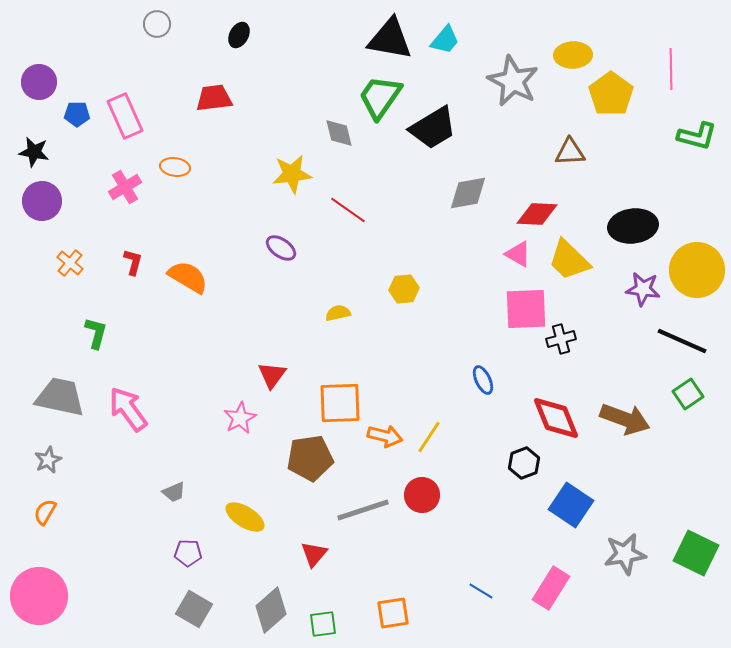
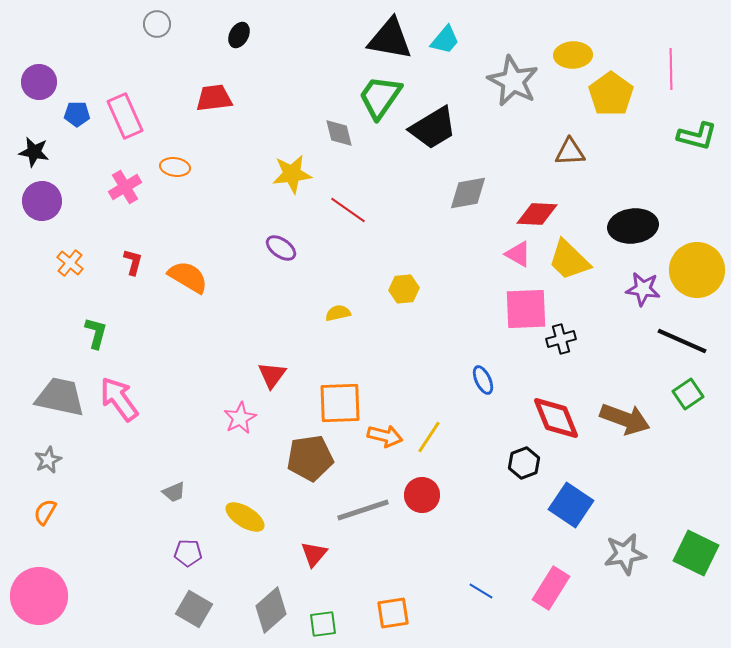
pink arrow at (128, 409): moved 9 px left, 10 px up
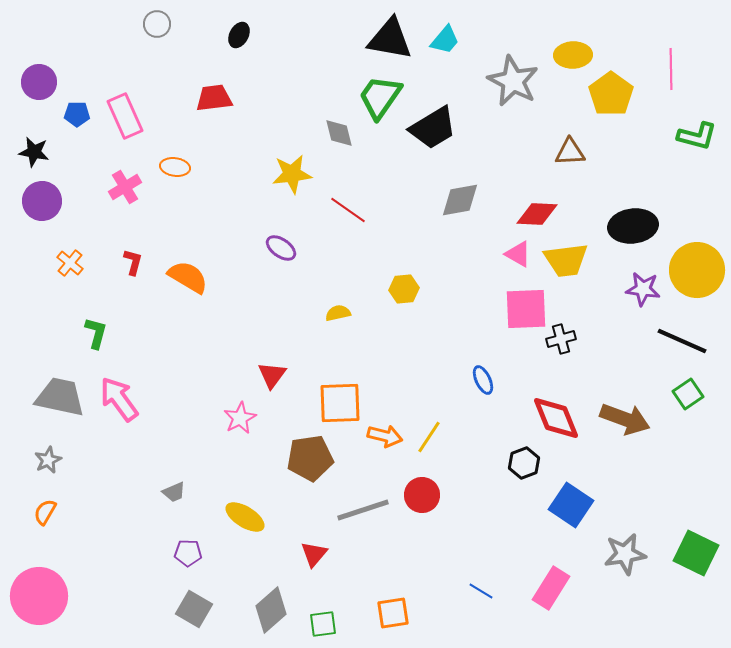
gray diamond at (468, 193): moved 8 px left, 7 px down
yellow trapezoid at (569, 260): moved 3 px left; rotated 51 degrees counterclockwise
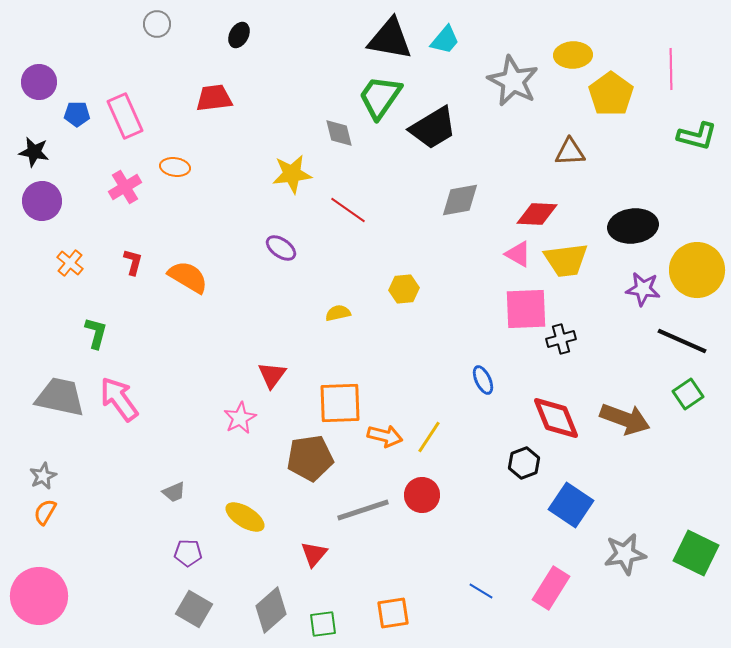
gray star at (48, 460): moved 5 px left, 16 px down
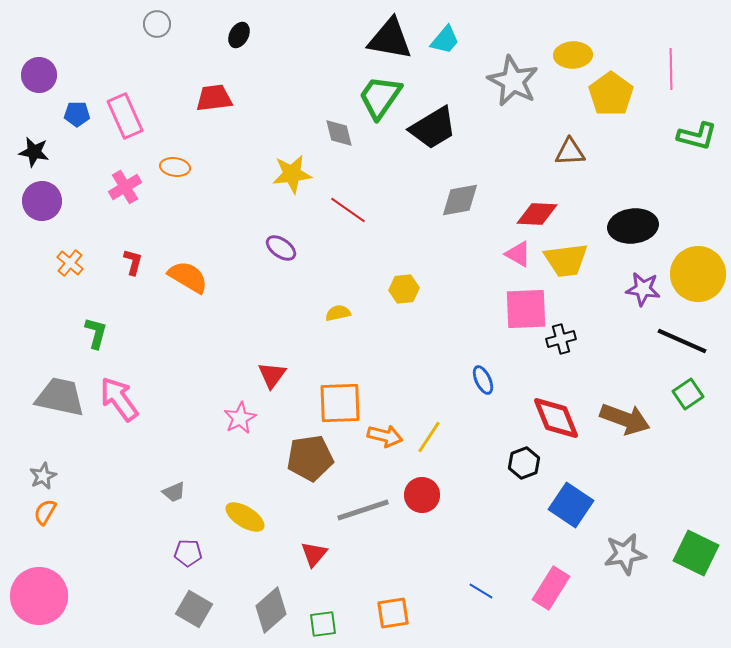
purple circle at (39, 82): moved 7 px up
yellow circle at (697, 270): moved 1 px right, 4 px down
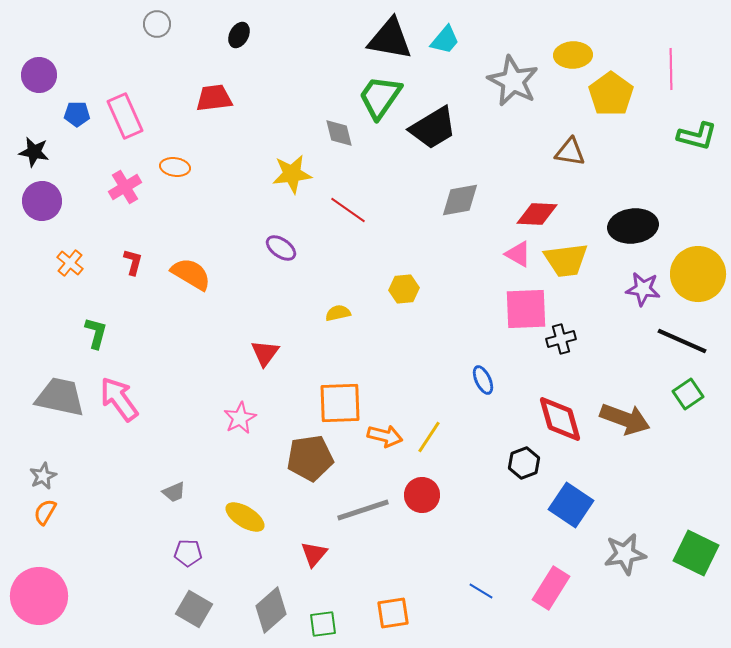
brown triangle at (570, 152): rotated 12 degrees clockwise
orange semicircle at (188, 277): moved 3 px right, 3 px up
red triangle at (272, 375): moved 7 px left, 22 px up
red diamond at (556, 418): moved 4 px right, 1 px down; rotated 6 degrees clockwise
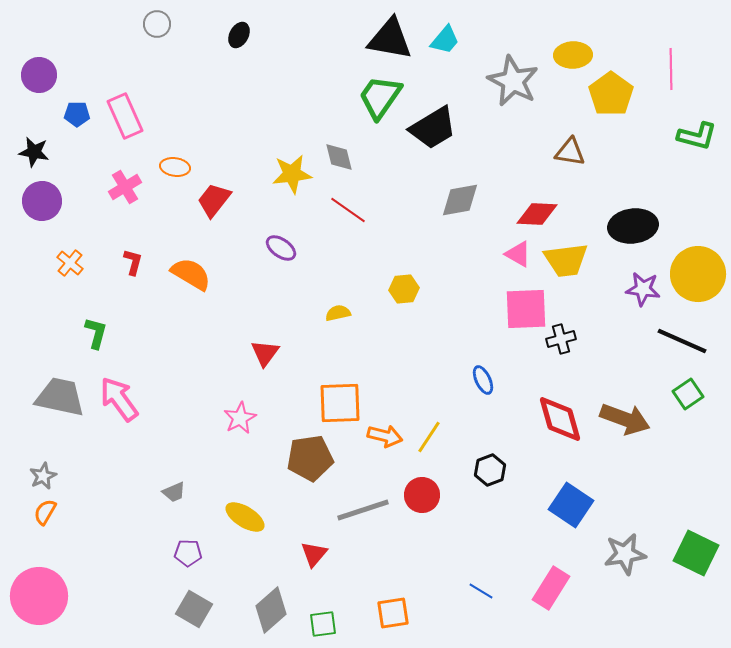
red trapezoid at (214, 98): moved 102 px down; rotated 45 degrees counterclockwise
gray diamond at (339, 133): moved 24 px down
black hexagon at (524, 463): moved 34 px left, 7 px down
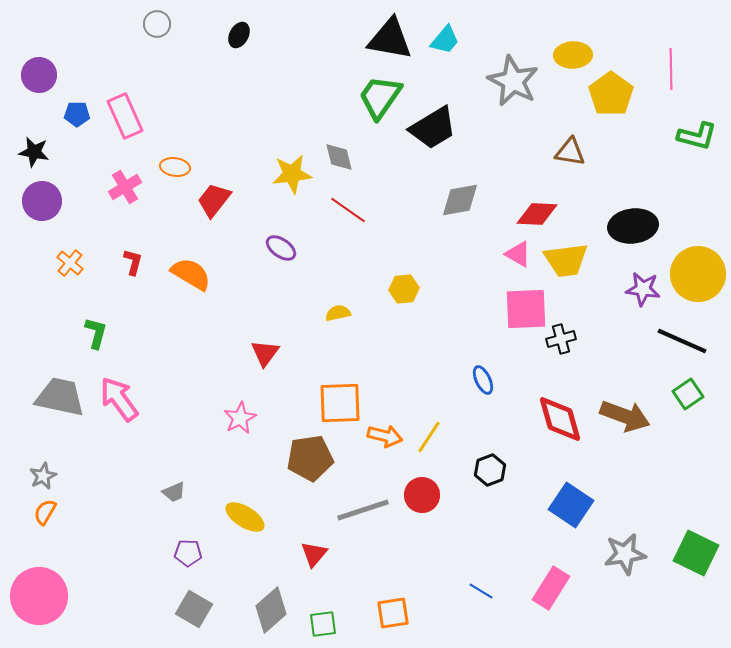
brown arrow at (625, 419): moved 3 px up
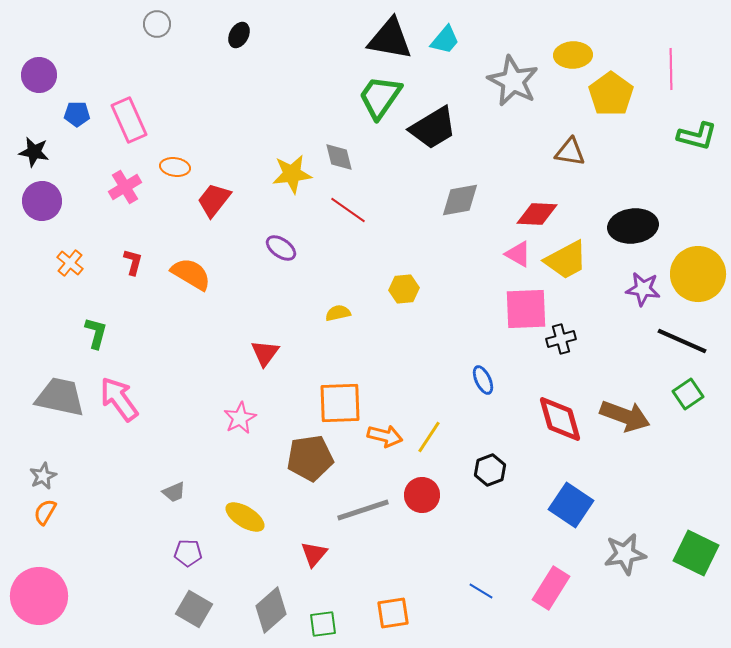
pink rectangle at (125, 116): moved 4 px right, 4 px down
yellow trapezoid at (566, 260): rotated 21 degrees counterclockwise
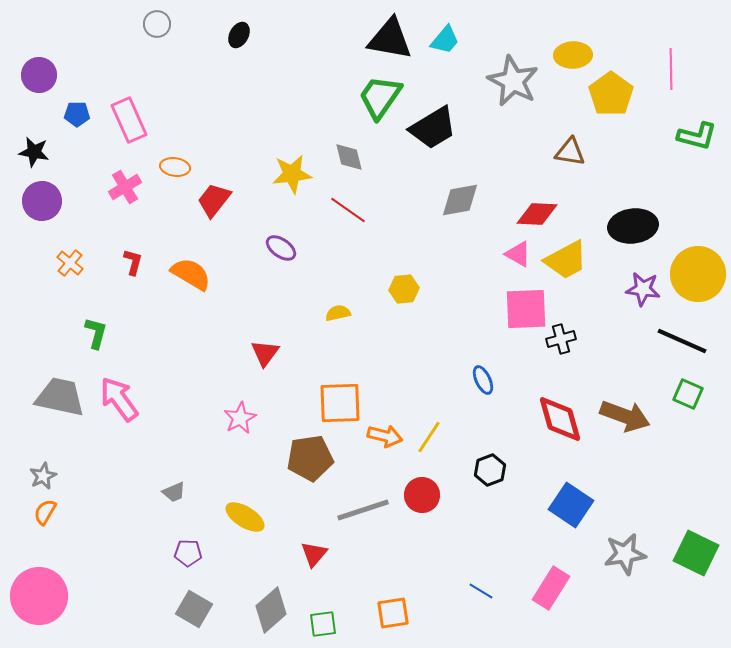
gray diamond at (339, 157): moved 10 px right
green square at (688, 394): rotated 32 degrees counterclockwise
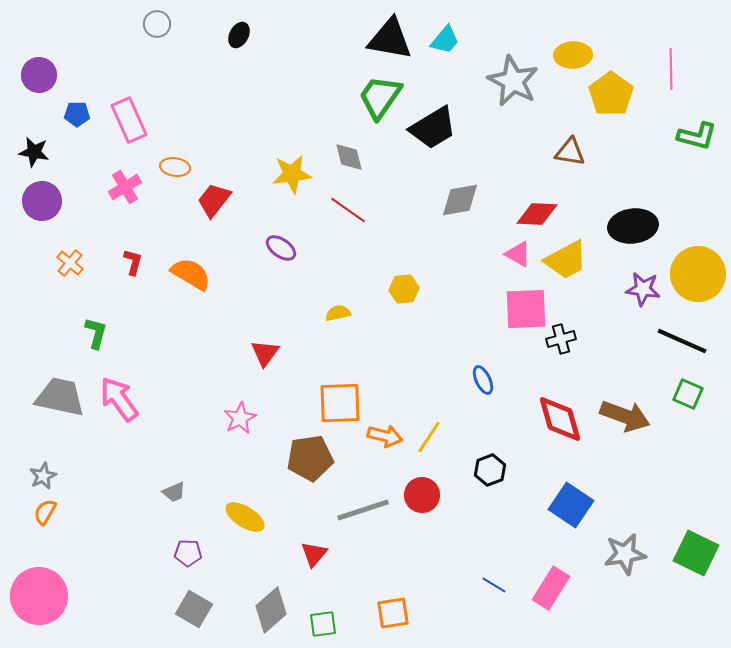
blue line at (481, 591): moved 13 px right, 6 px up
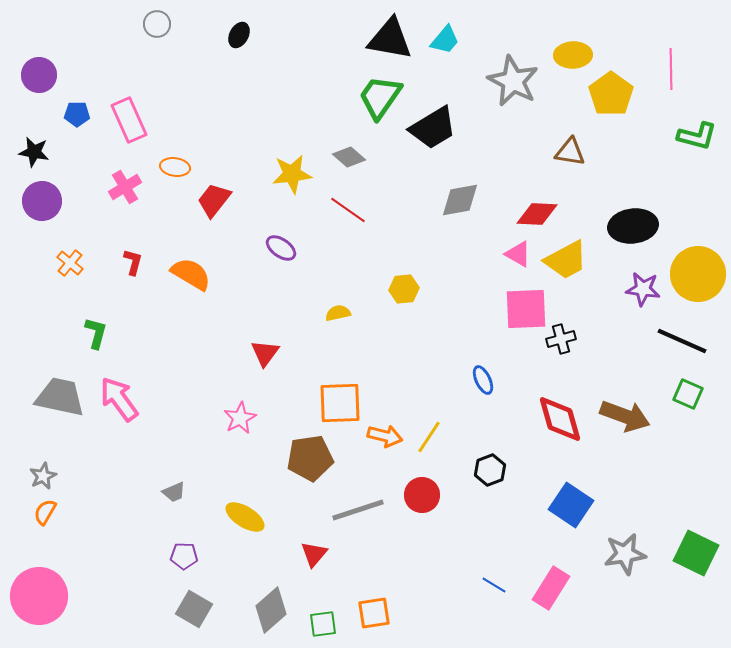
gray diamond at (349, 157): rotated 36 degrees counterclockwise
gray line at (363, 510): moved 5 px left
purple pentagon at (188, 553): moved 4 px left, 3 px down
orange square at (393, 613): moved 19 px left
